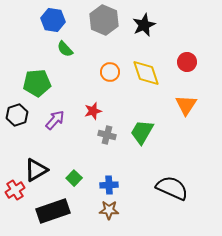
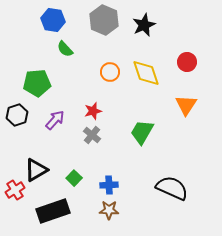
gray cross: moved 15 px left; rotated 24 degrees clockwise
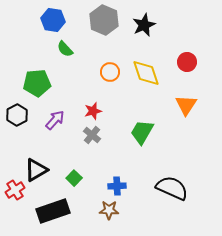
black hexagon: rotated 10 degrees counterclockwise
blue cross: moved 8 px right, 1 px down
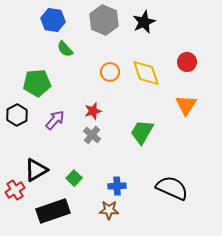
black star: moved 3 px up
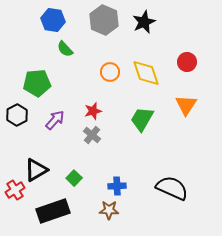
green trapezoid: moved 13 px up
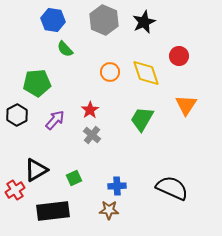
red circle: moved 8 px left, 6 px up
red star: moved 3 px left, 1 px up; rotated 18 degrees counterclockwise
green square: rotated 21 degrees clockwise
black rectangle: rotated 12 degrees clockwise
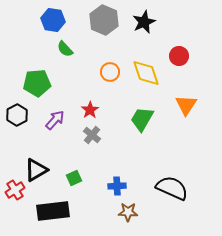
brown star: moved 19 px right, 2 px down
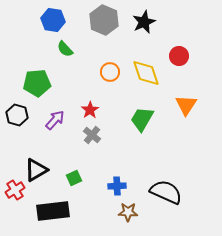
black hexagon: rotated 15 degrees counterclockwise
black semicircle: moved 6 px left, 4 px down
